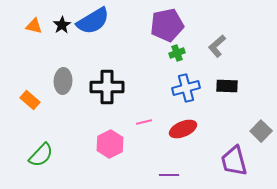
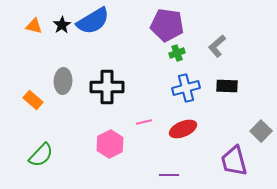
purple pentagon: rotated 20 degrees clockwise
orange rectangle: moved 3 px right
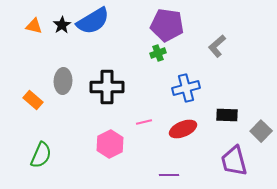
green cross: moved 19 px left
black rectangle: moved 29 px down
green semicircle: rotated 20 degrees counterclockwise
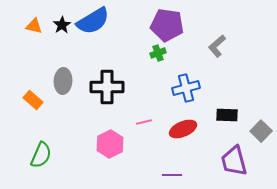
purple line: moved 3 px right
